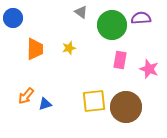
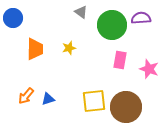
blue triangle: moved 3 px right, 5 px up
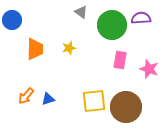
blue circle: moved 1 px left, 2 px down
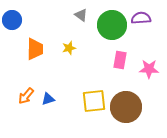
gray triangle: moved 3 px down
pink star: rotated 18 degrees counterclockwise
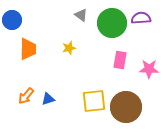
green circle: moved 2 px up
orange trapezoid: moved 7 px left
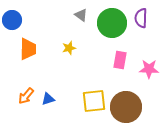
purple semicircle: rotated 84 degrees counterclockwise
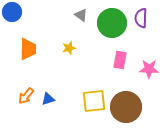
blue circle: moved 8 px up
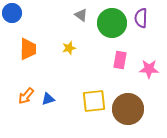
blue circle: moved 1 px down
brown circle: moved 2 px right, 2 px down
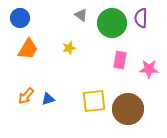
blue circle: moved 8 px right, 5 px down
orange trapezoid: rotated 30 degrees clockwise
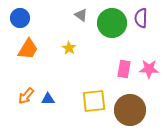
yellow star: rotated 24 degrees counterclockwise
pink rectangle: moved 4 px right, 9 px down
blue triangle: rotated 16 degrees clockwise
brown circle: moved 2 px right, 1 px down
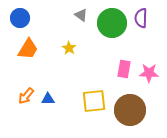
pink star: moved 4 px down
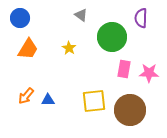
green circle: moved 14 px down
blue triangle: moved 1 px down
